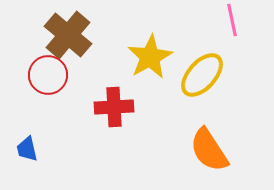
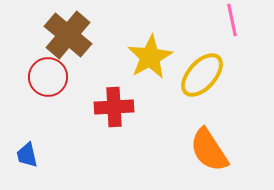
red circle: moved 2 px down
blue trapezoid: moved 6 px down
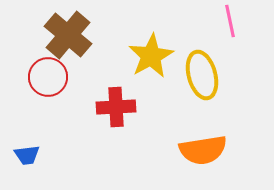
pink line: moved 2 px left, 1 px down
yellow star: moved 1 px right, 1 px up
yellow ellipse: rotated 57 degrees counterclockwise
red cross: moved 2 px right
orange semicircle: moved 6 px left; rotated 66 degrees counterclockwise
blue trapezoid: rotated 84 degrees counterclockwise
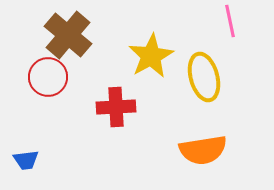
yellow ellipse: moved 2 px right, 2 px down
blue trapezoid: moved 1 px left, 5 px down
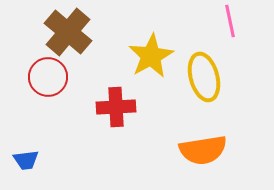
brown cross: moved 3 px up
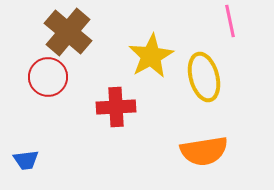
orange semicircle: moved 1 px right, 1 px down
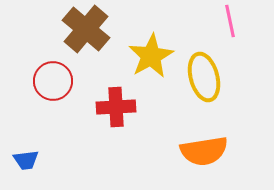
brown cross: moved 18 px right, 3 px up
red circle: moved 5 px right, 4 px down
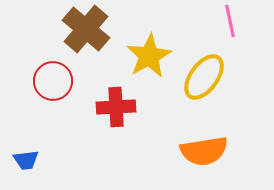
yellow star: moved 2 px left
yellow ellipse: rotated 51 degrees clockwise
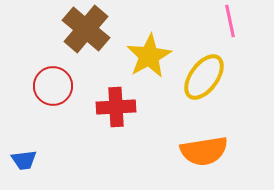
red circle: moved 5 px down
blue trapezoid: moved 2 px left
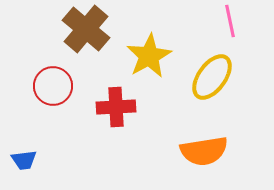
yellow ellipse: moved 8 px right
